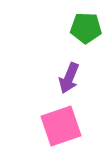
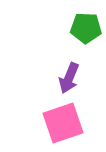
pink square: moved 2 px right, 3 px up
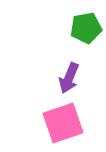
green pentagon: rotated 12 degrees counterclockwise
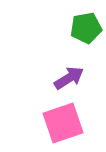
purple arrow: rotated 144 degrees counterclockwise
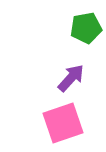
purple arrow: moved 2 px right; rotated 16 degrees counterclockwise
